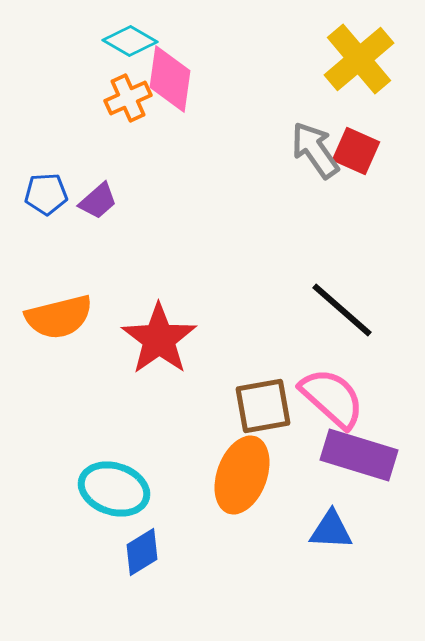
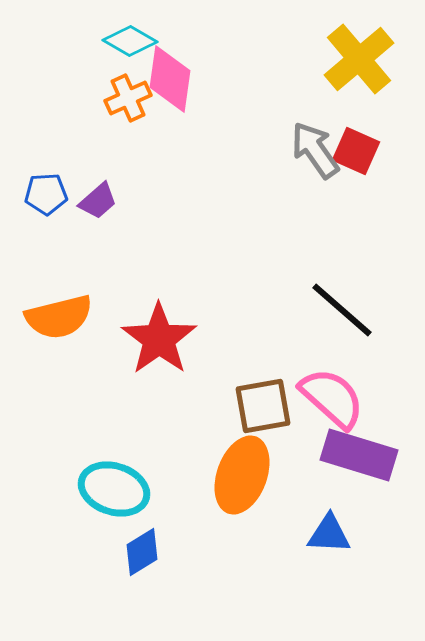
blue triangle: moved 2 px left, 4 px down
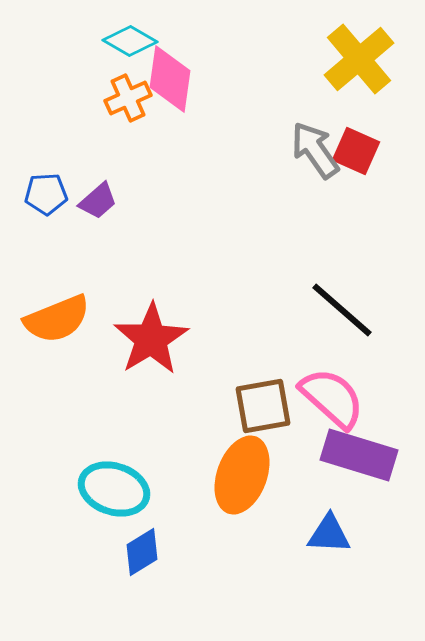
orange semicircle: moved 2 px left, 2 px down; rotated 8 degrees counterclockwise
red star: moved 8 px left; rotated 4 degrees clockwise
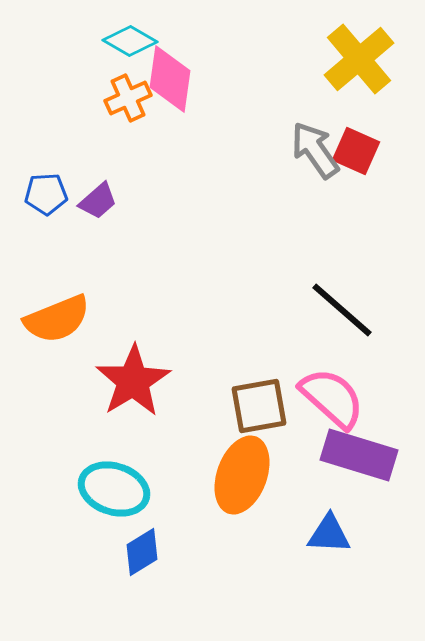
red star: moved 18 px left, 42 px down
brown square: moved 4 px left
